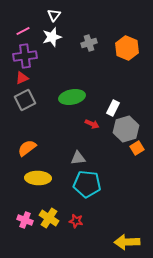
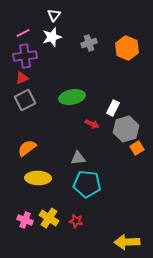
pink line: moved 2 px down
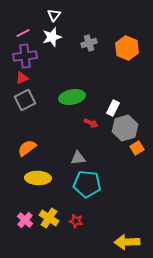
red arrow: moved 1 px left, 1 px up
gray hexagon: moved 1 px left, 1 px up
pink cross: rotated 21 degrees clockwise
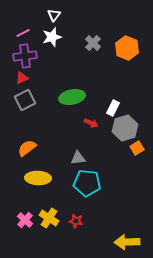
gray cross: moved 4 px right; rotated 28 degrees counterclockwise
cyan pentagon: moved 1 px up
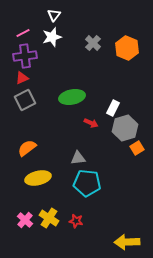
yellow ellipse: rotated 15 degrees counterclockwise
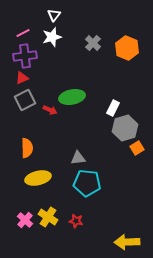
red arrow: moved 41 px left, 13 px up
orange semicircle: rotated 126 degrees clockwise
yellow cross: moved 1 px left, 1 px up
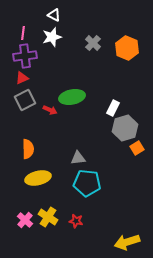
white triangle: rotated 40 degrees counterclockwise
pink line: rotated 56 degrees counterclockwise
orange semicircle: moved 1 px right, 1 px down
yellow arrow: rotated 15 degrees counterclockwise
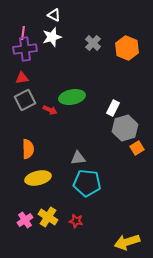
purple cross: moved 7 px up
red triangle: rotated 16 degrees clockwise
pink cross: rotated 14 degrees clockwise
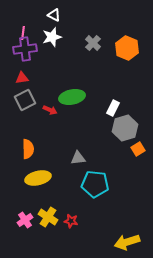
orange square: moved 1 px right, 1 px down
cyan pentagon: moved 8 px right, 1 px down
red star: moved 5 px left
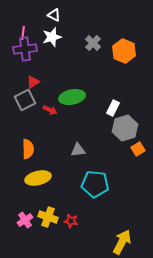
orange hexagon: moved 3 px left, 3 px down
red triangle: moved 11 px right, 4 px down; rotated 24 degrees counterclockwise
gray triangle: moved 8 px up
yellow cross: rotated 12 degrees counterclockwise
yellow arrow: moved 5 px left; rotated 135 degrees clockwise
